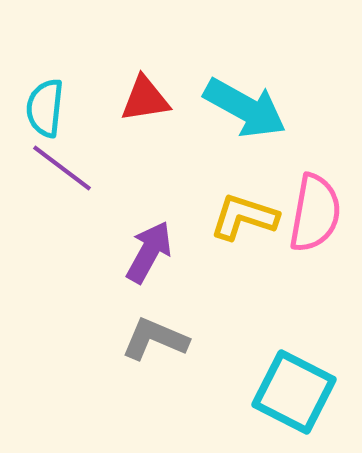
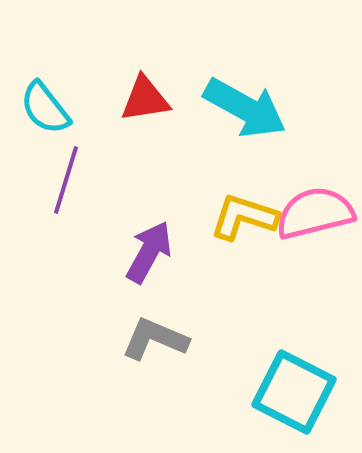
cyan semicircle: rotated 44 degrees counterclockwise
purple line: moved 4 px right, 12 px down; rotated 70 degrees clockwise
pink semicircle: rotated 114 degrees counterclockwise
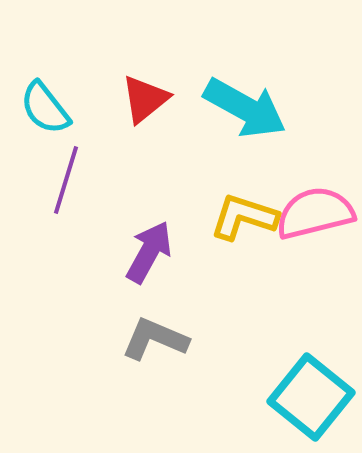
red triangle: rotated 30 degrees counterclockwise
cyan square: moved 17 px right, 5 px down; rotated 12 degrees clockwise
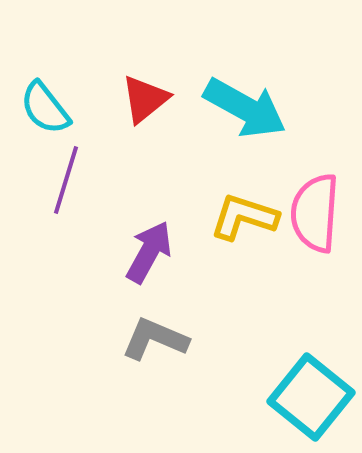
pink semicircle: rotated 72 degrees counterclockwise
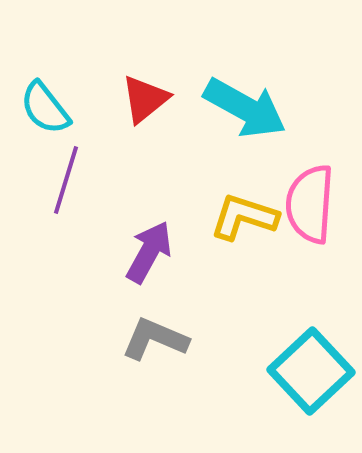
pink semicircle: moved 5 px left, 9 px up
cyan square: moved 26 px up; rotated 8 degrees clockwise
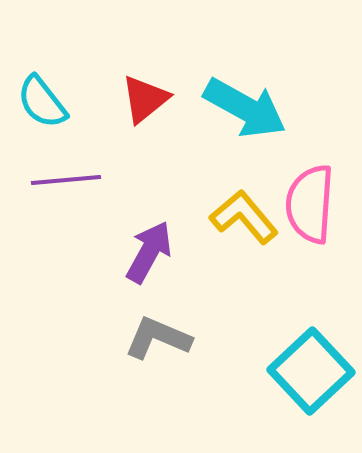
cyan semicircle: moved 3 px left, 6 px up
purple line: rotated 68 degrees clockwise
yellow L-shape: rotated 32 degrees clockwise
gray L-shape: moved 3 px right, 1 px up
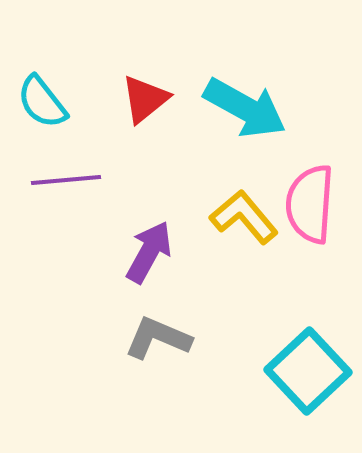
cyan square: moved 3 px left
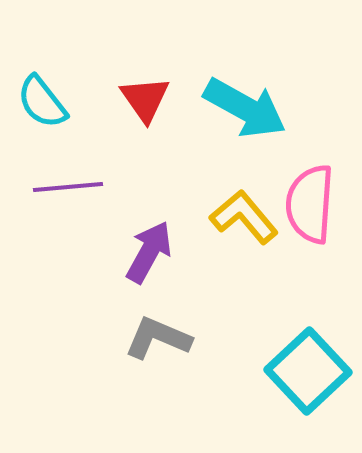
red triangle: rotated 26 degrees counterclockwise
purple line: moved 2 px right, 7 px down
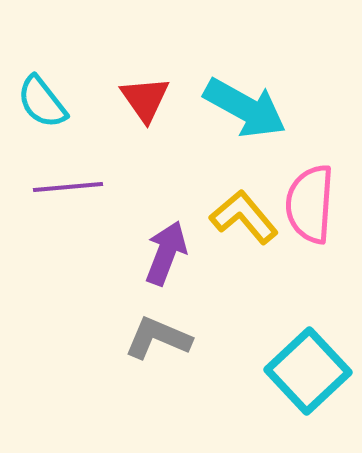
purple arrow: moved 17 px right, 1 px down; rotated 8 degrees counterclockwise
